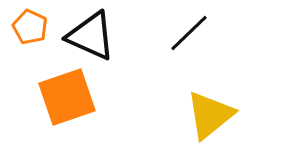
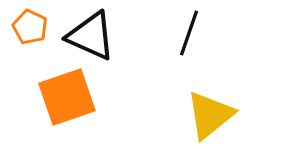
black line: rotated 27 degrees counterclockwise
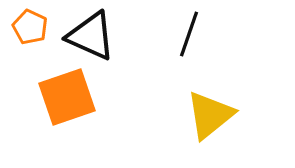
black line: moved 1 px down
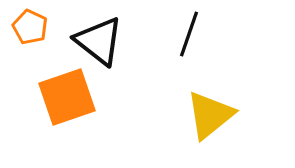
black triangle: moved 8 px right, 5 px down; rotated 14 degrees clockwise
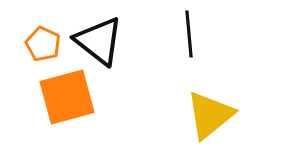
orange pentagon: moved 13 px right, 17 px down
black line: rotated 24 degrees counterclockwise
orange square: rotated 4 degrees clockwise
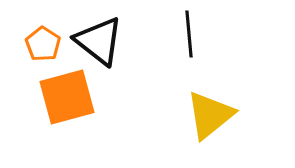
orange pentagon: rotated 8 degrees clockwise
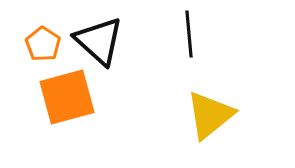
black triangle: rotated 4 degrees clockwise
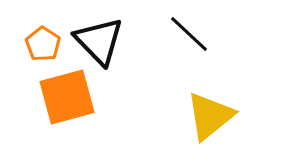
black line: rotated 42 degrees counterclockwise
black triangle: rotated 4 degrees clockwise
yellow triangle: moved 1 px down
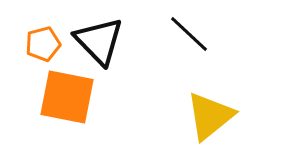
orange pentagon: rotated 24 degrees clockwise
orange square: rotated 26 degrees clockwise
